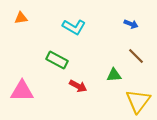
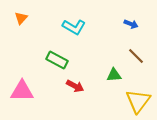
orange triangle: rotated 40 degrees counterclockwise
red arrow: moved 3 px left
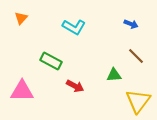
green rectangle: moved 6 px left, 1 px down
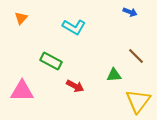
blue arrow: moved 1 px left, 12 px up
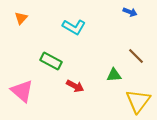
pink triangle: rotated 40 degrees clockwise
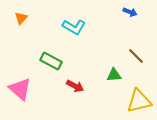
pink triangle: moved 2 px left, 2 px up
yellow triangle: moved 1 px right; rotated 40 degrees clockwise
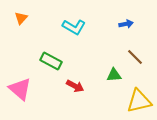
blue arrow: moved 4 px left, 12 px down; rotated 32 degrees counterclockwise
brown line: moved 1 px left, 1 px down
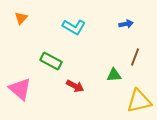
brown line: rotated 66 degrees clockwise
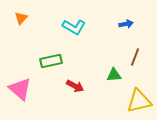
green rectangle: rotated 40 degrees counterclockwise
